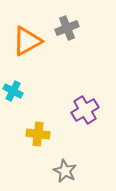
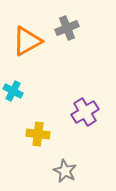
purple cross: moved 2 px down
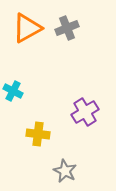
orange triangle: moved 13 px up
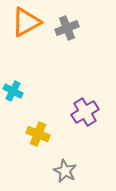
orange triangle: moved 1 px left, 6 px up
yellow cross: rotated 15 degrees clockwise
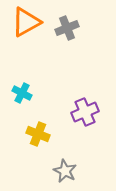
cyan cross: moved 9 px right, 2 px down
purple cross: rotated 8 degrees clockwise
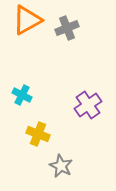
orange triangle: moved 1 px right, 2 px up
cyan cross: moved 2 px down
purple cross: moved 3 px right, 7 px up; rotated 12 degrees counterclockwise
gray star: moved 4 px left, 5 px up
